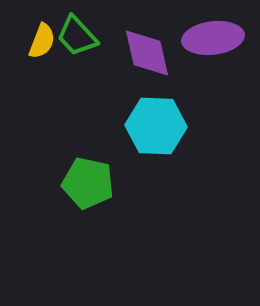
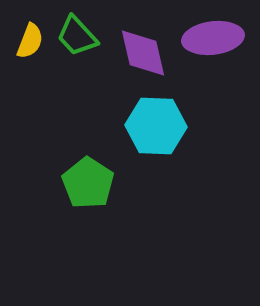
yellow semicircle: moved 12 px left
purple diamond: moved 4 px left
green pentagon: rotated 21 degrees clockwise
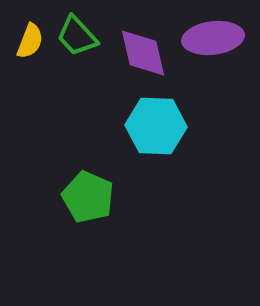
green pentagon: moved 14 px down; rotated 9 degrees counterclockwise
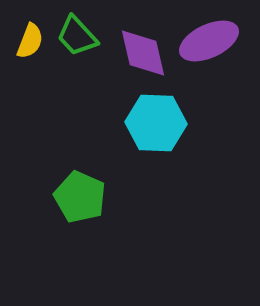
purple ellipse: moved 4 px left, 3 px down; rotated 18 degrees counterclockwise
cyan hexagon: moved 3 px up
green pentagon: moved 8 px left
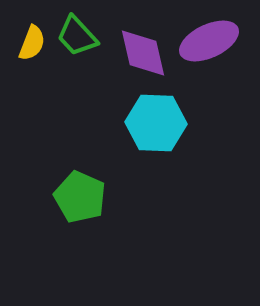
yellow semicircle: moved 2 px right, 2 px down
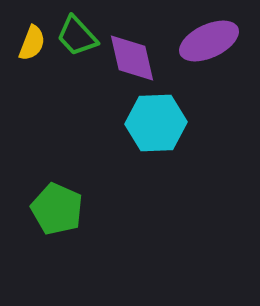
purple diamond: moved 11 px left, 5 px down
cyan hexagon: rotated 4 degrees counterclockwise
green pentagon: moved 23 px left, 12 px down
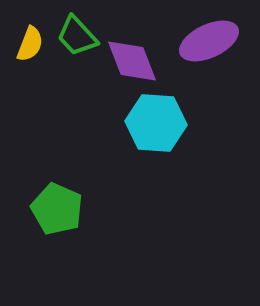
yellow semicircle: moved 2 px left, 1 px down
purple diamond: moved 3 px down; rotated 8 degrees counterclockwise
cyan hexagon: rotated 6 degrees clockwise
